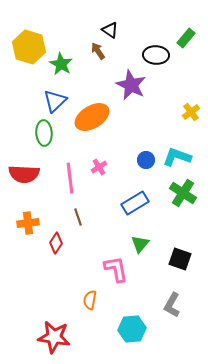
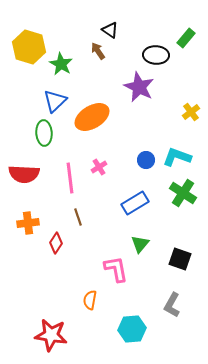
purple star: moved 8 px right, 2 px down
red star: moved 3 px left, 2 px up
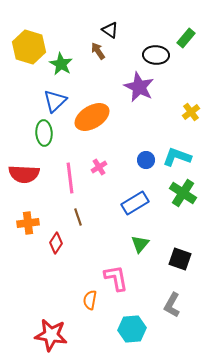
pink L-shape: moved 9 px down
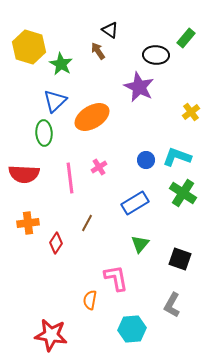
brown line: moved 9 px right, 6 px down; rotated 48 degrees clockwise
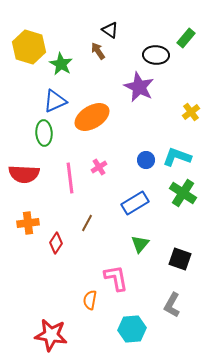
blue triangle: rotated 20 degrees clockwise
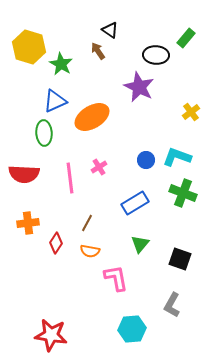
green cross: rotated 12 degrees counterclockwise
orange semicircle: moved 49 px up; rotated 90 degrees counterclockwise
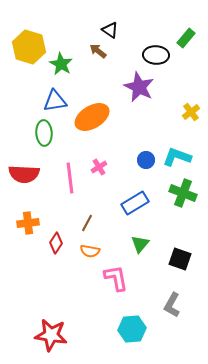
brown arrow: rotated 18 degrees counterclockwise
blue triangle: rotated 15 degrees clockwise
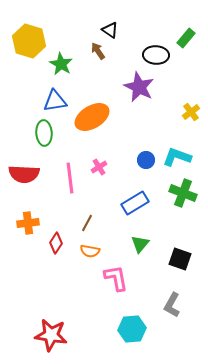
yellow hexagon: moved 6 px up
brown arrow: rotated 18 degrees clockwise
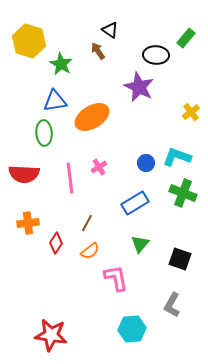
blue circle: moved 3 px down
orange semicircle: rotated 48 degrees counterclockwise
